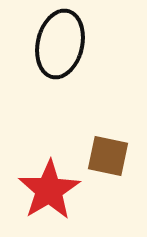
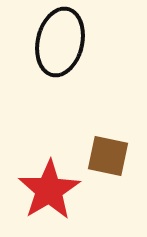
black ellipse: moved 2 px up
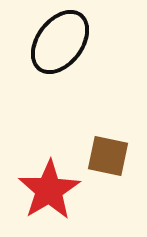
black ellipse: rotated 24 degrees clockwise
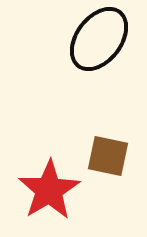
black ellipse: moved 39 px right, 3 px up
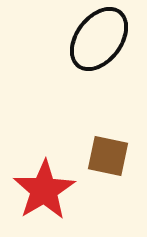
red star: moved 5 px left
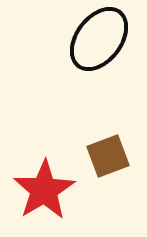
brown square: rotated 33 degrees counterclockwise
